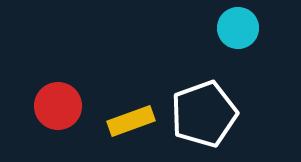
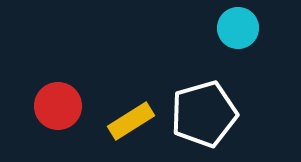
white pentagon: rotated 4 degrees clockwise
yellow rectangle: rotated 12 degrees counterclockwise
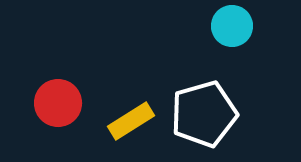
cyan circle: moved 6 px left, 2 px up
red circle: moved 3 px up
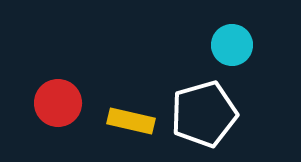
cyan circle: moved 19 px down
yellow rectangle: rotated 45 degrees clockwise
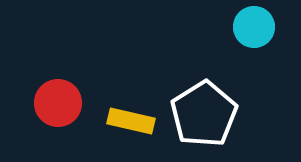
cyan circle: moved 22 px right, 18 px up
white pentagon: rotated 16 degrees counterclockwise
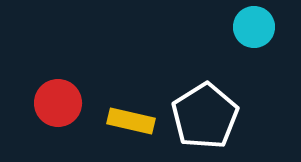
white pentagon: moved 1 px right, 2 px down
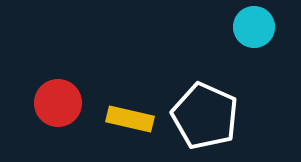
white pentagon: rotated 16 degrees counterclockwise
yellow rectangle: moved 1 px left, 2 px up
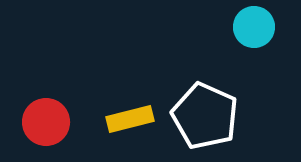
red circle: moved 12 px left, 19 px down
yellow rectangle: rotated 27 degrees counterclockwise
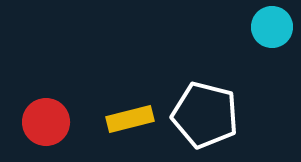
cyan circle: moved 18 px right
white pentagon: moved 1 px up; rotated 10 degrees counterclockwise
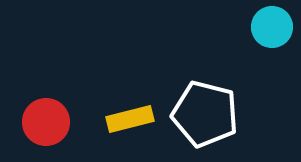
white pentagon: moved 1 px up
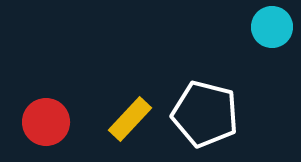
yellow rectangle: rotated 33 degrees counterclockwise
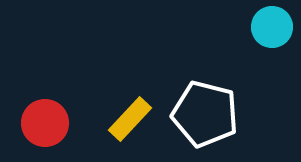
red circle: moved 1 px left, 1 px down
